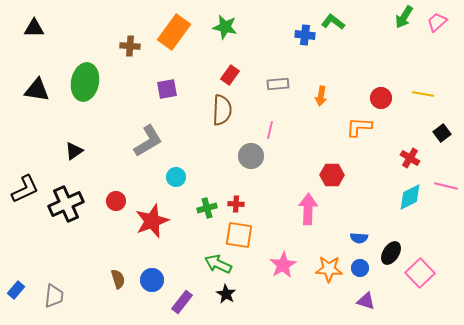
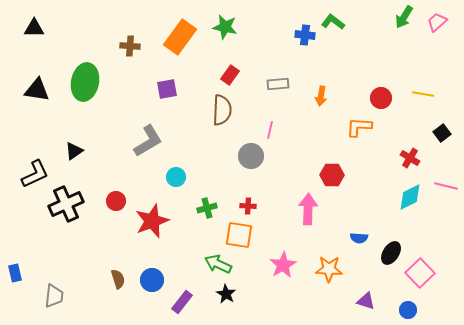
orange rectangle at (174, 32): moved 6 px right, 5 px down
black L-shape at (25, 189): moved 10 px right, 15 px up
red cross at (236, 204): moved 12 px right, 2 px down
blue circle at (360, 268): moved 48 px right, 42 px down
blue rectangle at (16, 290): moved 1 px left, 17 px up; rotated 54 degrees counterclockwise
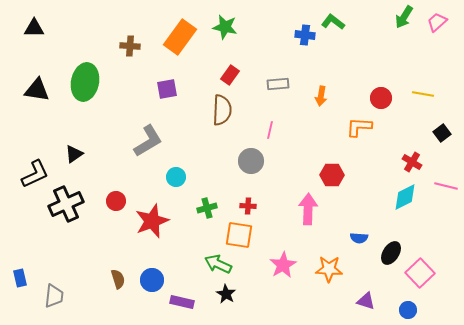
black triangle at (74, 151): moved 3 px down
gray circle at (251, 156): moved 5 px down
red cross at (410, 158): moved 2 px right, 4 px down
cyan diamond at (410, 197): moved 5 px left
blue rectangle at (15, 273): moved 5 px right, 5 px down
purple rectangle at (182, 302): rotated 65 degrees clockwise
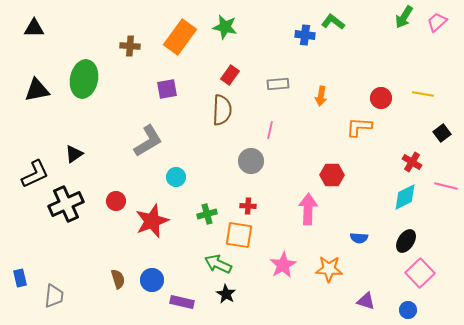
green ellipse at (85, 82): moved 1 px left, 3 px up
black triangle at (37, 90): rotated 20 degrees counterclockwise
green cross at (207, 208): moved 6 px down
black ellipse at (391, 253): moved 15 px right, 12 px up
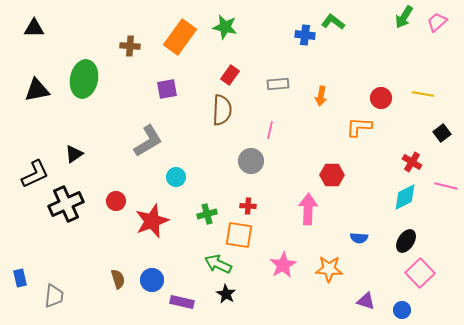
blue circle at (408, 310): moved 6 px left
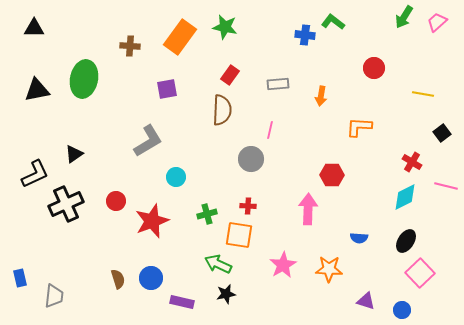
red circle at (381, 98): moved 7 px left, 30 px up
gray circle at (251, 161): moved 2 px up
blue circle at (152, 280): moved 1 px left, 2 px up
black star at (226, 294): rotated 30 degrees clockwise
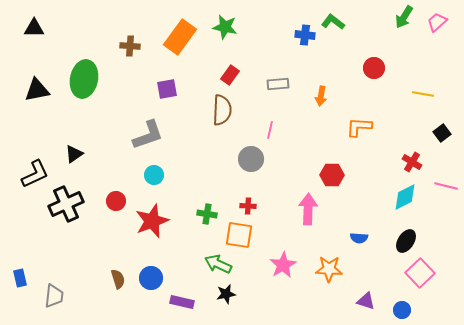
gray L-shape at (148, 141): moved 6 px up; rotated 12 degrees clockwise
cyan circle at (176, 177): moved 22 px left, 2 px up
green cross at (207, 214): rotated 24 degrees clockwise
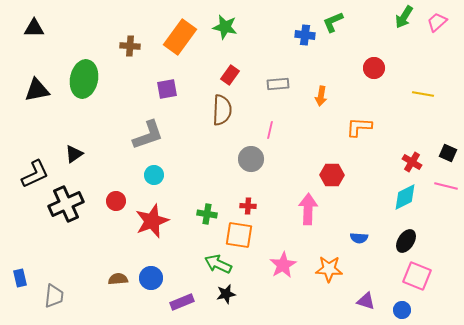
green L-shape at (333, 22): rotated 60 degrees counterclockwise
black square at (442, 133): moved 6 px right, 20 px down; rotated 30 degrees counterclockwise
pink square at (420, 273): moved 3 px left, 3 px down; rotated 24 degrees counterclockwise
brown semicircle at (118, 279): rotated 78 degrees counterclockwise
purple rectangle at (182, 302): rotated 35 degrees counterclockwise
